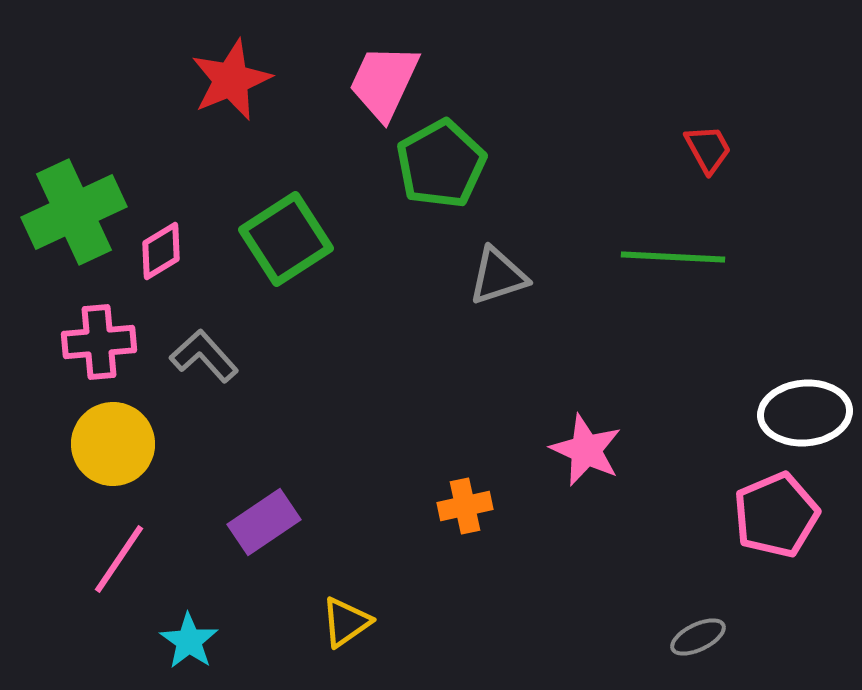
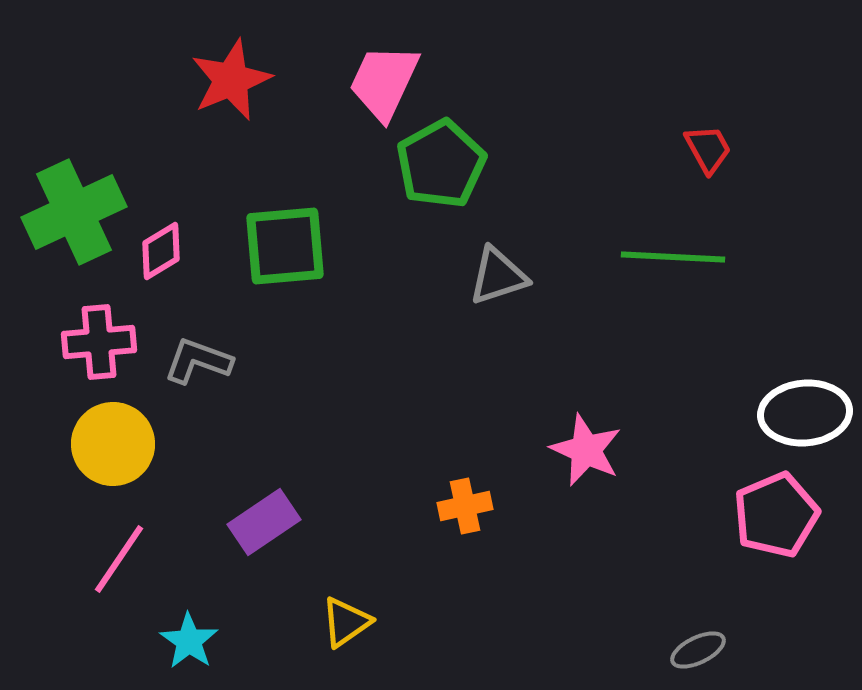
green square: moved 1 px left, 7 px down; rotated 28 degrees clockwise
gray L-shape: moved 6 px left, 5 px down; rotated 28 degrees counterclockwise
gray ellipse: moved 13 px down
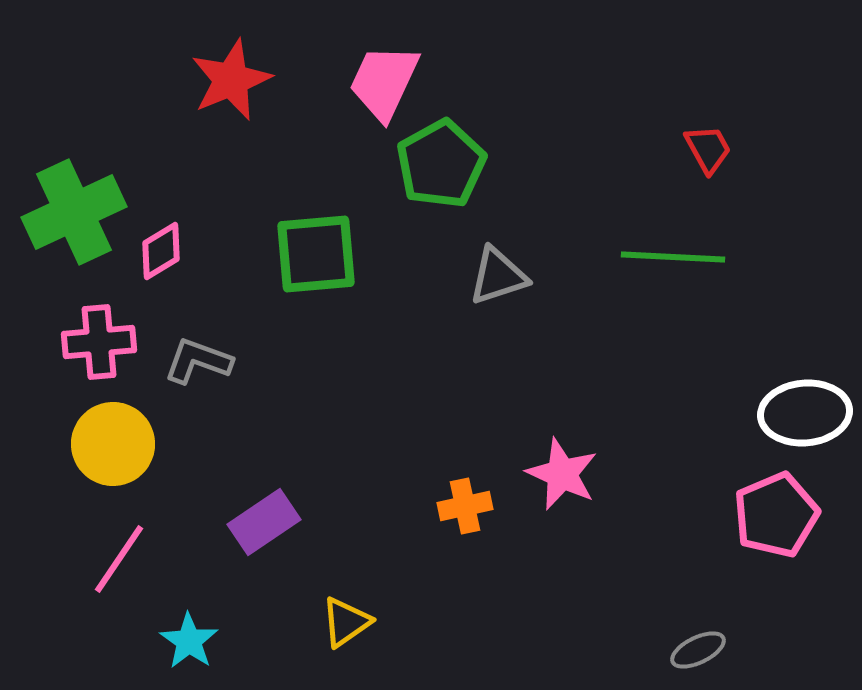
green square: moved 31 px right, 8 px down
pink star: moved 24 px left, 24 px down
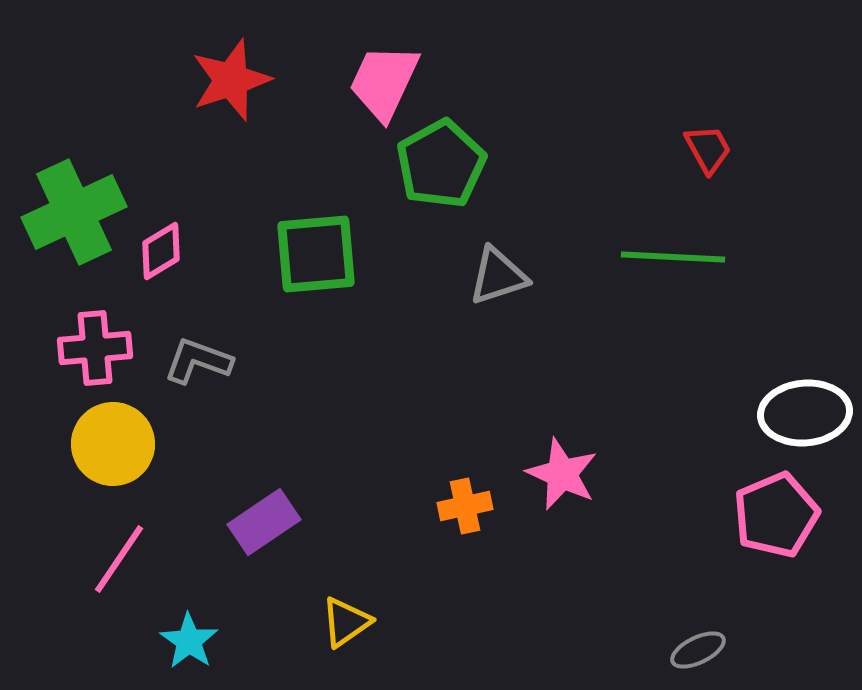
red star: rotated 4 degrees clockwise
pink cross: moved 4 px left, 6 px down
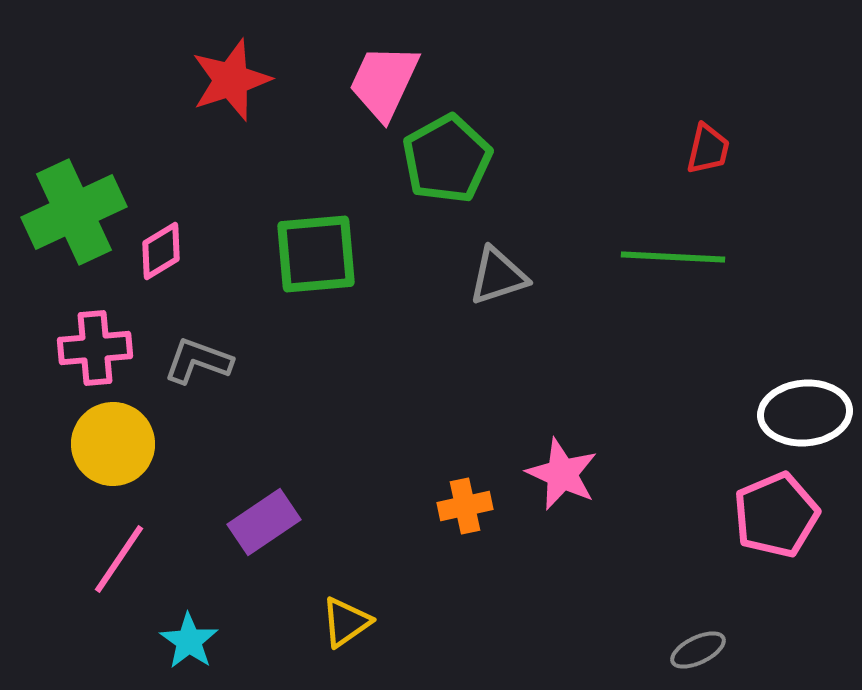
red trapezoid: rotated 42 degrees clockwise
green pentagon: moved 6 px right, 5 px up
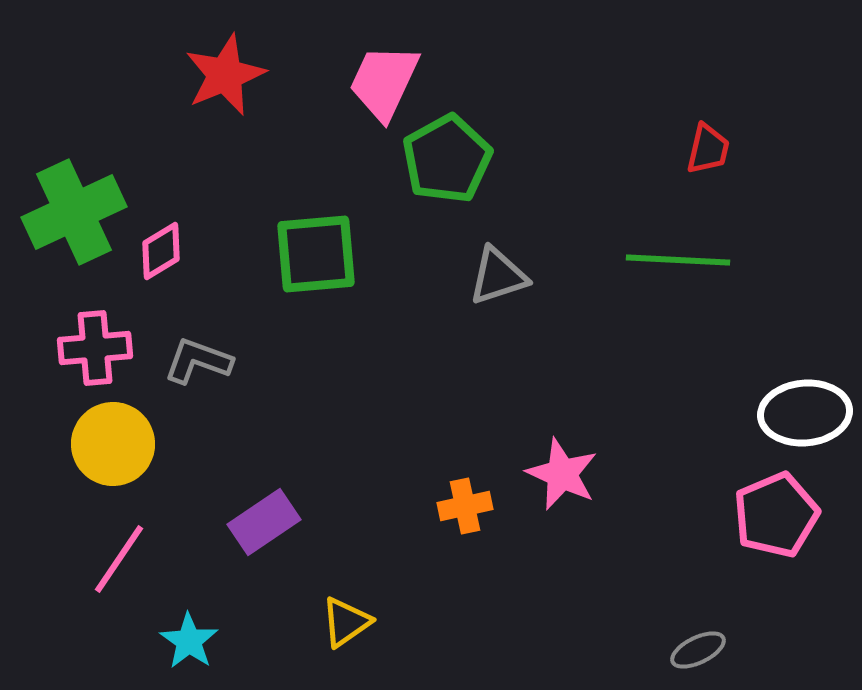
red star: moved 6 px left, 5 px up; rotated 4 degrees counterclockwise
green line: moved 5 px right, 3 px down
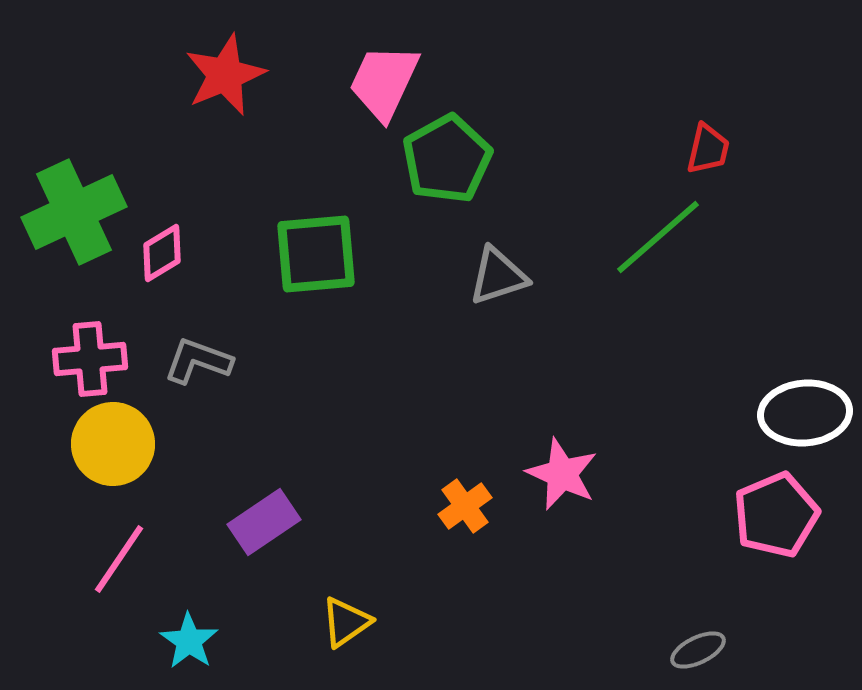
pink diamond: moved 1 px right, 2 px down
green line: moved 20 px left, 23 px up; rotated 44 degrees counterclockwise
pink cross: moved 5 px left, 11 px down
orange cross: rotated 24 degrees counterclockwise
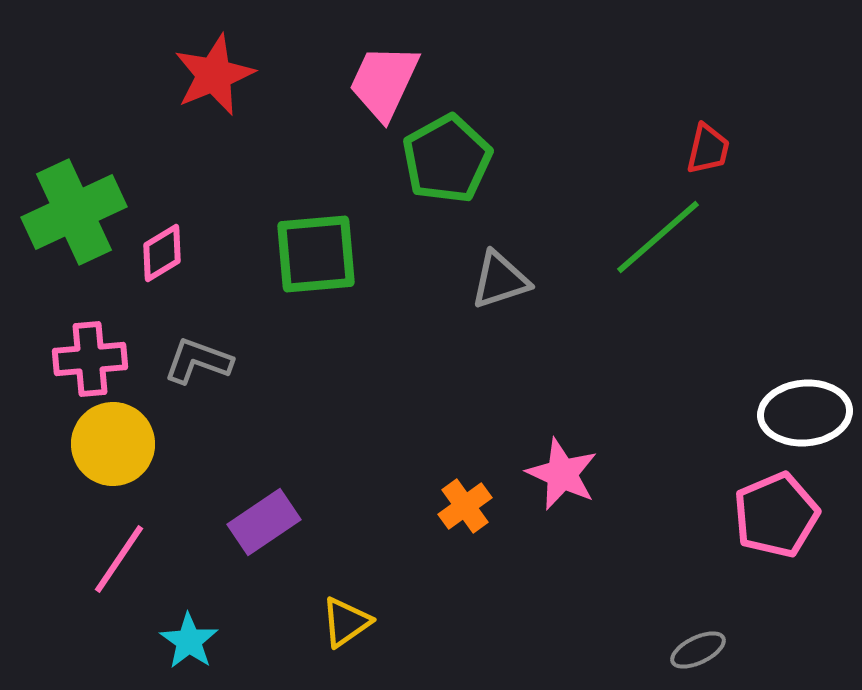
red star: moved 11 px left
gray triangle: moved 2 px right, 4 px down
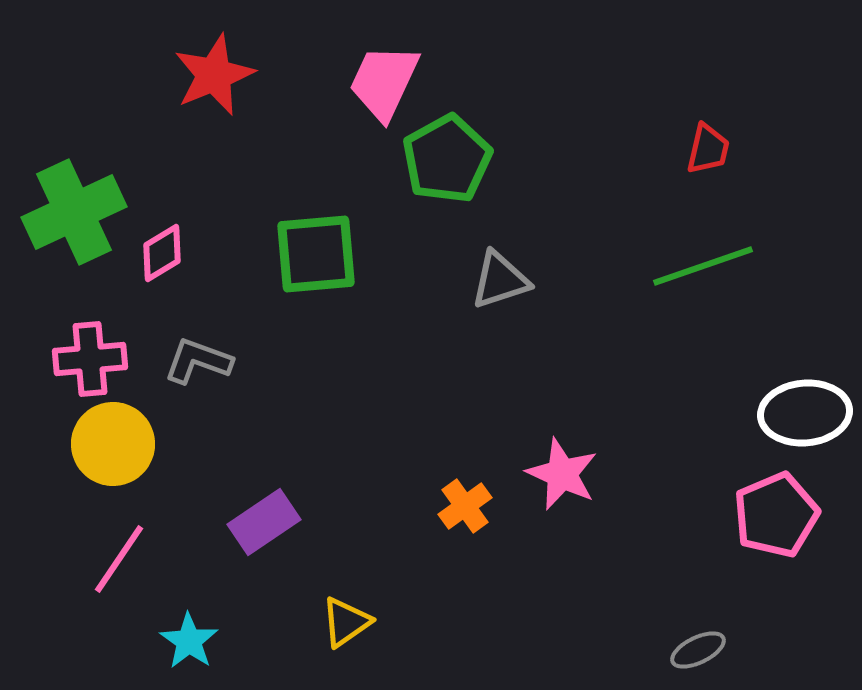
green line: moved 45 px right, 29 px down; rotated 22 degrees clockwise
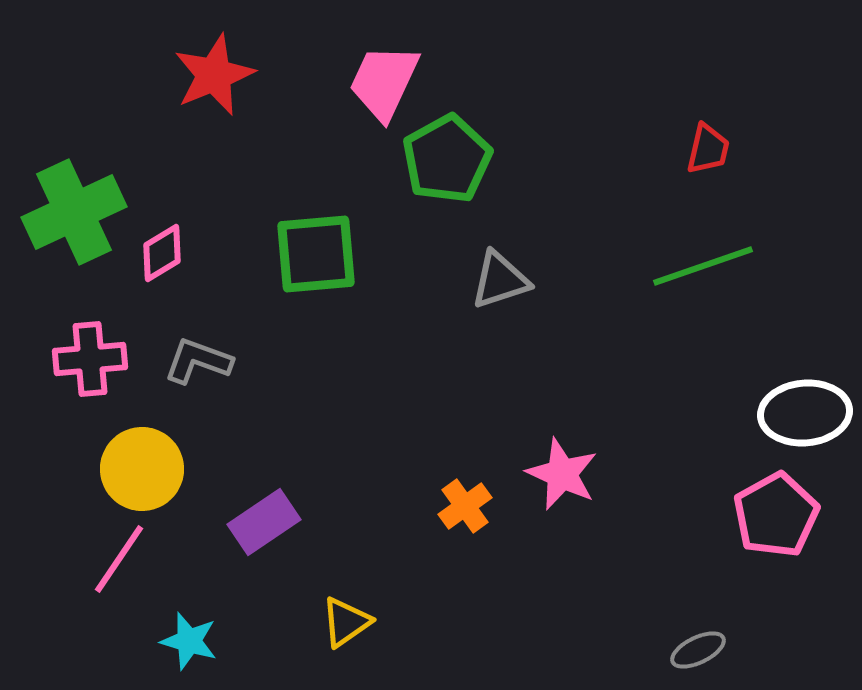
yellow circle: moved 29 px right, 25 px down
pink pentagon: rotated 6 degrees counterclockwise
cyan star: rotated 18 degrees counterclockwise
